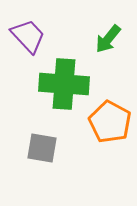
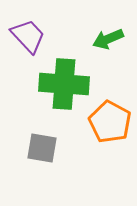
green arrow: rotated 28 degrees clockwise
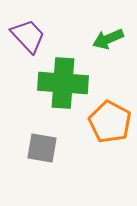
green cross: moved 1 px left, 1 px up
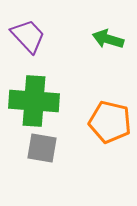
green arrow: rotated 40 degrees clockwise
green cross: moved 29 px left, 18 px down
orange pentagon: rotated 15 degrees counterclockwise
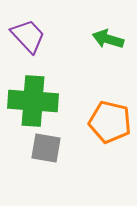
green cross: moved 1 px left
gray square: moved 4 px right
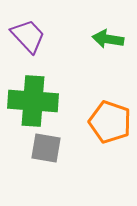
green arrow: rotated 8 degrees counterclockwise
orange pentagon: rotated 6 degrees clockwise
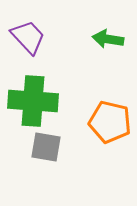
purple trapezoid: moved 1 px down
orange pentagon: rotated 6 degrees counterclockwise
gray square: moved 1 px up
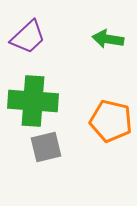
purple trapezoid: rotated 90 degrees clockwise
orange pentagon: moved 1 px right, 1 px up
gray square: rotated 24 degrees counterclockwise
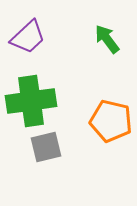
green arrow: moved 1 px left; rotated 44 degrees clockwise
green cross: moved 2 px left; rotated 12 degrees counterclockwise
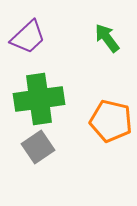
green arrow: moved 1 px up
green cross: moved 8 px right, 2 px up
gray square: moved 8 px left; rotated 20 degrees counterclockwise
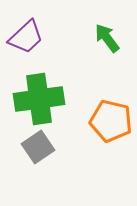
purple trapezoid: moved 2 px left
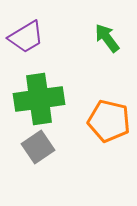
purple trapezoid: rotated 12 degrees clockwise
orange pentagon: moved 2 px left
